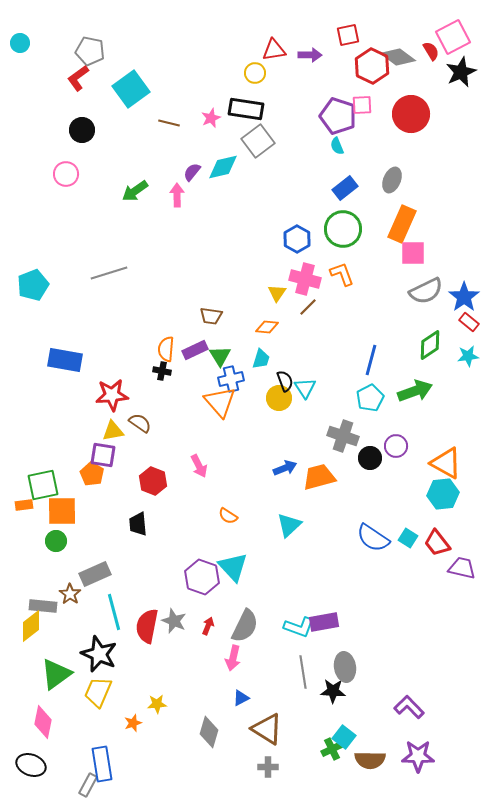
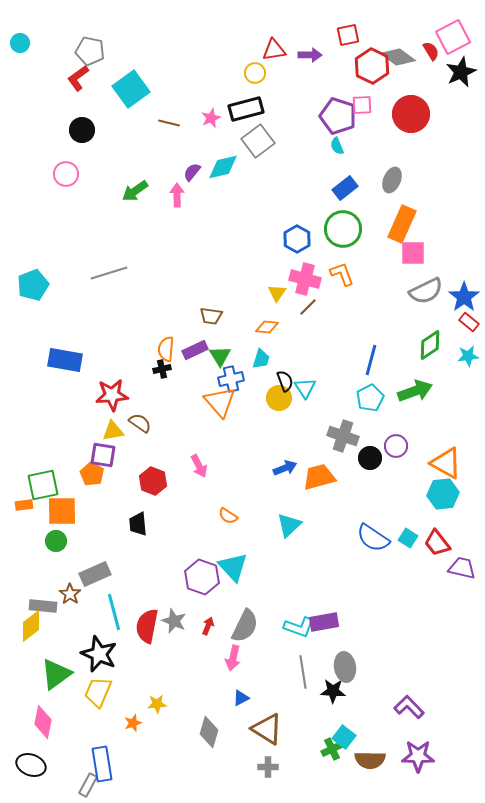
black rectangle at (246, 109): rotated 24 degrees counterclockwise
black cross at (162, 371): moved 2 px up; rotated 24 degrees counterclockwise
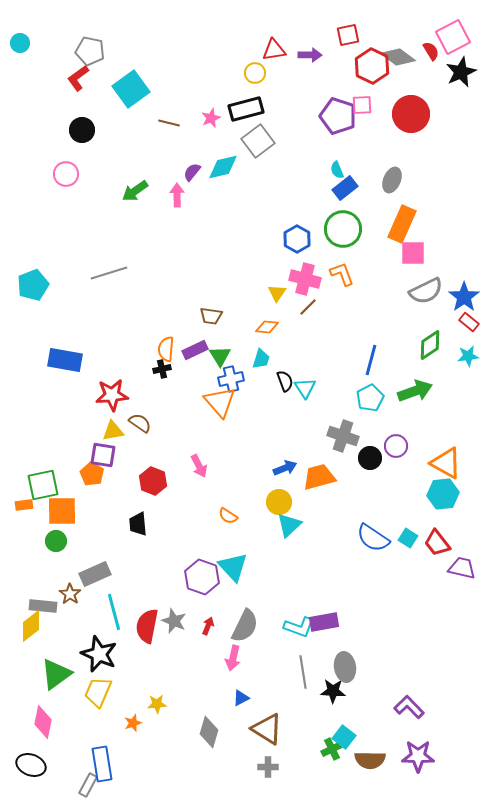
cyan semicircle at (337, 146): moved 24 px down
yellow circle at (279, 398): moved 104 px down
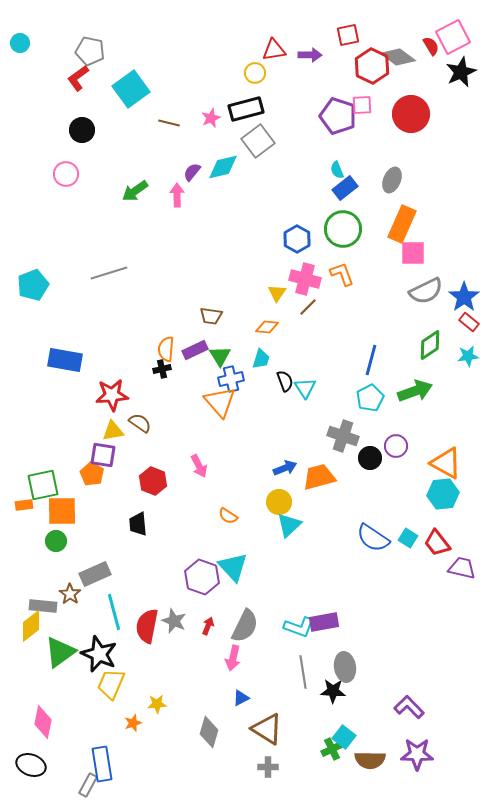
red semicircle at (431, 51): moved 5 px up
green triangle at (56, 674): moved 4 px right, 22 px up
yellow trapezoid at (98, 692): moved 13 px right, 8 px up
purple star at (418, 756): moved 1 px left, 2 px up
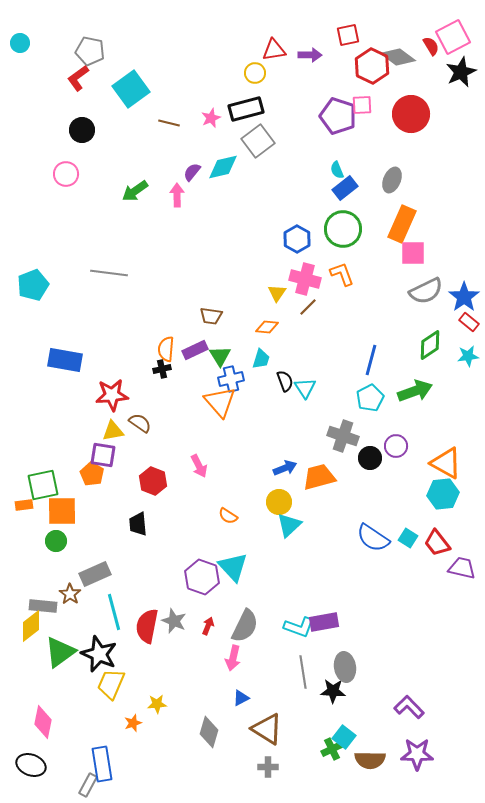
gray line at (109, 273): rotated 24 degrees clockwise
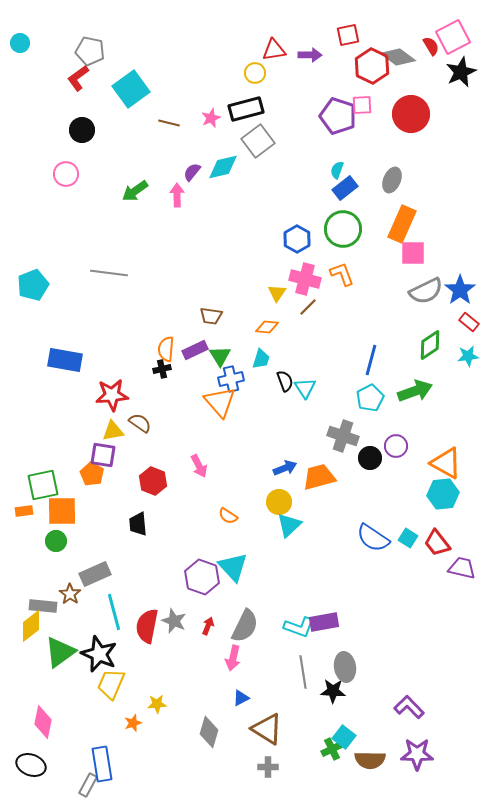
cyan semicircle at (337, 170): rotated 42 degrees clockwise
blue star at (464, 297): moved 4 px left, 7 px up
orange rectangle at (24, 505): moved 6 px down
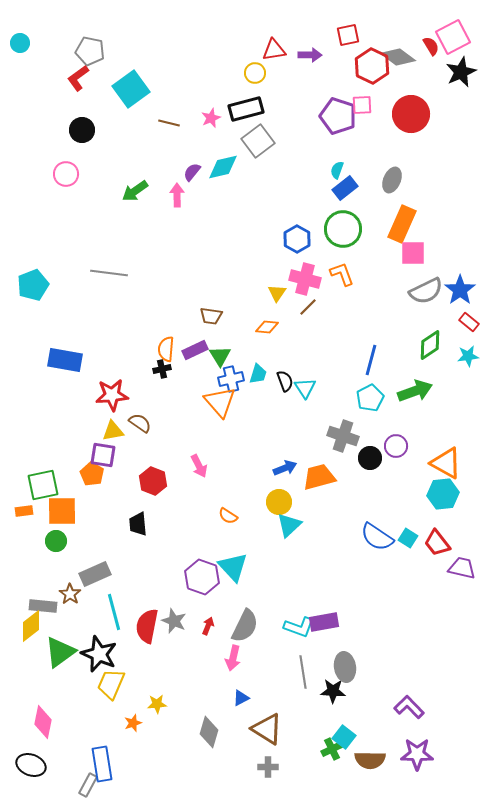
cyan trapezoid at (261, 359): moved 3 px left, 15 px down
blue semicircle at (373, 538): moved 4 px right, 1 px up
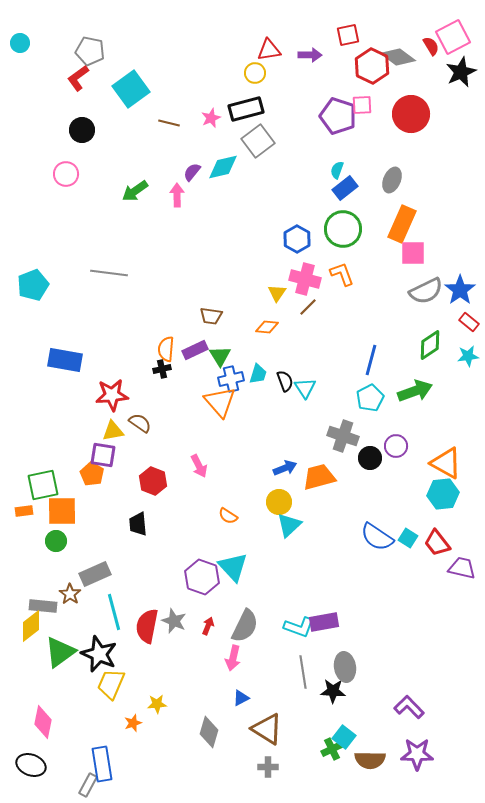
red triangle at (274, 50): moved 5 px left
